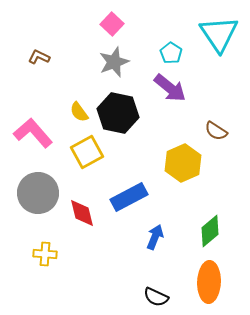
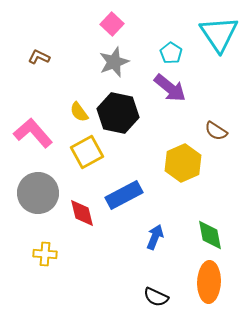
blue rectangle: moved 5 px left, 2 px up
green diamond: moved 4 px down; rotated 60 degrees counterclockwise
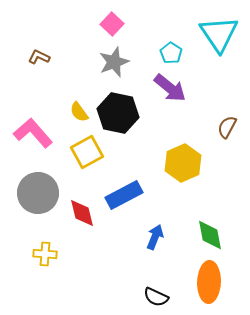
brown semicircle: moved 11 px right, 4 px up; rotated 85 degrees clockwise
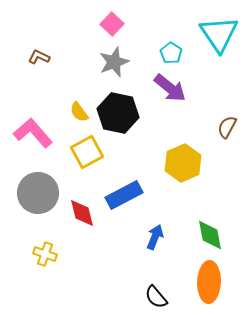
yellow cross: rotated 15 degrees clockwise
black semicircle: rotated 25 degrees clockwise
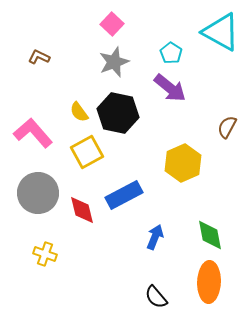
cyan triangle: moved 2 px right, 2 px up; rotated 27 degrees counterclockwise
red diamond: moved 3 px up
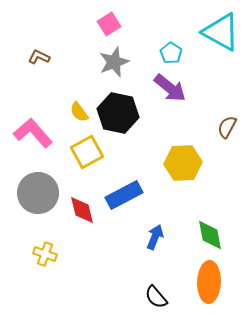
pink square: moved 3 px left; rotated 15 degrees clockwise
yellow hexagon: rotated 21 degrees clockwise
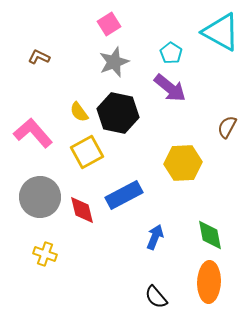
gray circle: moved 2 px right, 4 px down
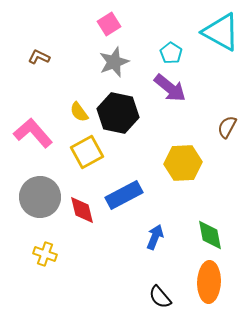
black semicircle: moved 4 px right
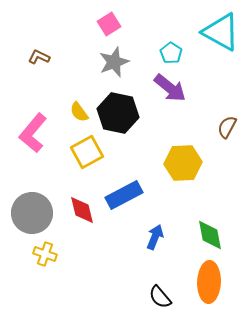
pink L-shape: rotated 99 degrees counterclockwise
gray circle: moved 8 px left, 16 px down
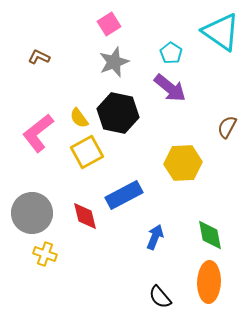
cyan triangle: rotated 6 degrees clockwise
yellow semicircle: moved 6 px down
pink L-shape: moved 5 px right; rotated 12 degrees clockwise
red diamond: moved 3 px right, 6 px down
